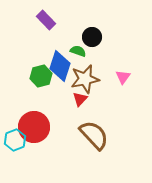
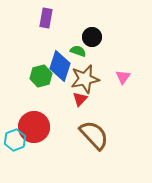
purple rectangle: moved 2 px up; rotated 54 degrees clockwise
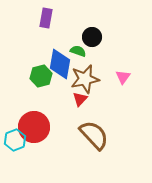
blue diamond: moved 2 px up; rotated 8 degrees counterclockwise
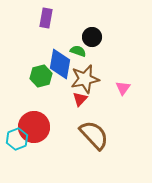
pink triangle: moved 11 px down
cyan hexagon: moved 2 px right, 1 px up
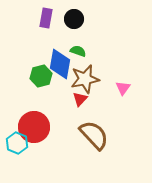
black circle: moved 18 px left, 18 px up
cyan hexagon: moved 4 px down; rotated 15 degrees counterclockwise
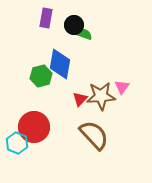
black circle: moved 6 px down
green semicircle: moved 6 px right, 17 px up
brown star: moved 16 px right, 17 px down; rotated 8 degrees clockwise
pink triangle: moved 1 px left, 1 px up
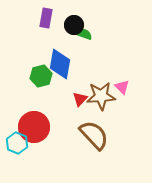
pink triangle: rotated 21 degrees counterclockwise
